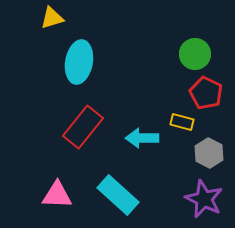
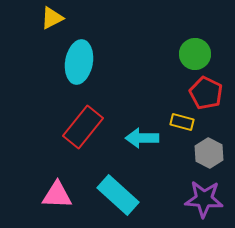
yellow triangle: rotated 10 degrees counterclockwise
purple star: rotated 21 degrees counterclockwise
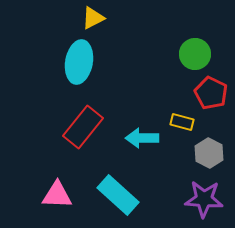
yellow triangle: moved 41 px right
red pentagon: moved 5 px right
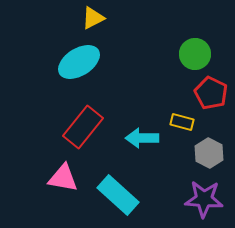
cyan ellipse: rotated 48 degrees clockwise
pink triangle: moved 6 px right, 17 px up; rotated 8 degrees clockwise
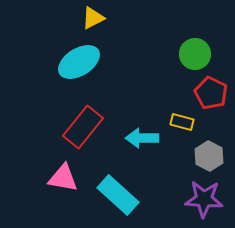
gray hexagon: moved 3 px down
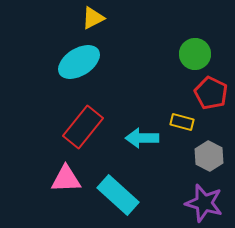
pink triangle: moved 3 px right, 1 px down; rotated 12 degrees counterclockwise
purple star: moved 4 px down; rotated 12 degrees clockwise
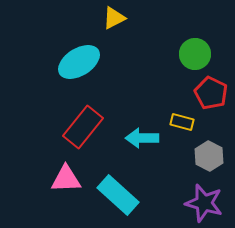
yellow triangle: moved 21 px right
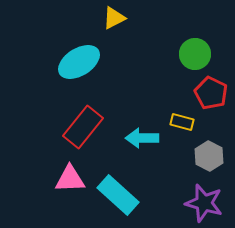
pink triangle: moved 4 px right
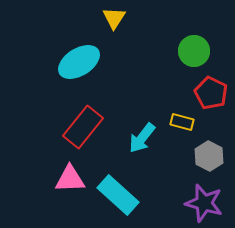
yellow triangle: rotated 30 degrees counterclockwise
green circle: moved 1 px left, 3 px up
cyan arrow: rotated 52 degrees counterclockwise
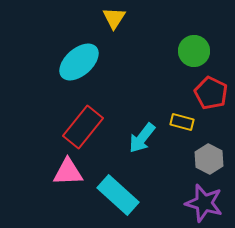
cyan ellipse: rotated 9 degrees counterclockwise
gray hexagon: moved 3 px down
pink triangle: moved 2 px left, 7 px up
